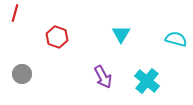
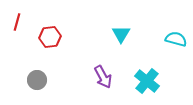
red line: moved 2 px right, 9 px down
red hexagon: moved 7 px left; rotated 25 degrees counterclockwise
gray circle: moved 15 px right, 6 px down
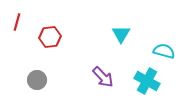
cyan semicircle: moved 12 px left, 12 px down
purple arrow: rotated 15 degrees counterclockwise
cyan cross: rotated 10 degrees counterclockwise
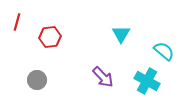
cyan semicircle: rotated 25 degrees clockwise
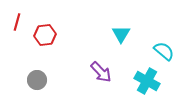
red hexagon: moved 5 px left, 2 px up
purple arrow: moved 2 px left, 5 px up
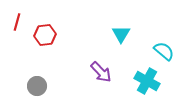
gray circle: moved 6 px down
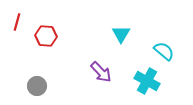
red hexagon: moved 1 px right, 1 px down; rotated 10 degrees clockwise
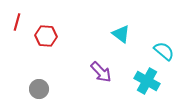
cyan triangle: rotated 24 degrees counterclockwise
gray circle: moved 2 px right, 3 px down
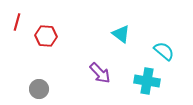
purple arrow: moved 1 px left, 1 px down
cyan cross: rotated 20 degrees counterclockwise
